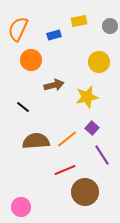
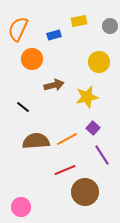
orange circle: moved 1 px right, 1 px up
purple square: moved 1 px right
orange line: rotated 10 degrees clockwise
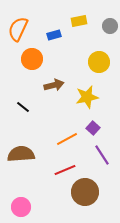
brown semicircle: moved 15 px left, 13 px down
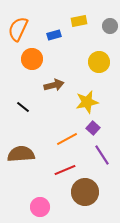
yellow star: moved 5 px down
pink circle: moved 19 px right
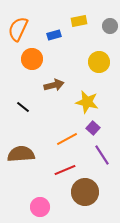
yellow star: rotated 25 degrees clockwise
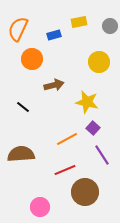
yellow rectangle: moved 1 px down
